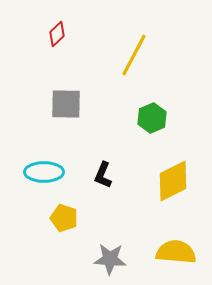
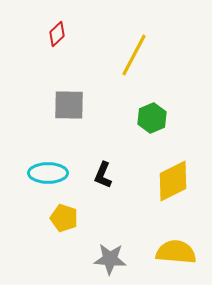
gray square: moved 3 px right, 1 px down
cyan ellipse: moved 4 px right, 1 px down
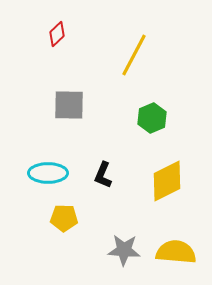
yellow diamond: moved 6 px left
yellow pentagon: rotated 16 degrees counterclockwise
gray star: moved 14 px right, 9 px up
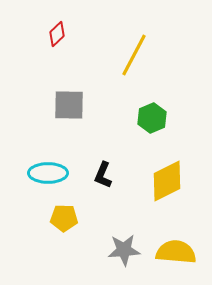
gray star: rotated 8 degrees counterclockwise
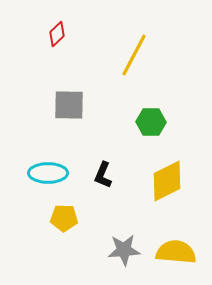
green hexagon: moved 1 px left, 4 px down; rotated 24 degrees clockwise
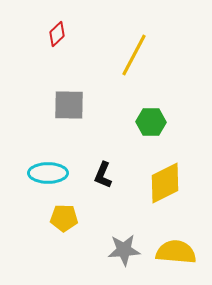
yellow diamond: moved 2 px left, 2 px down
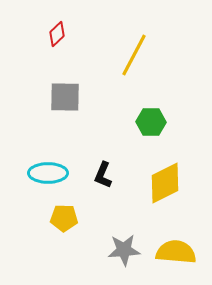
gray square: moved 4 px left, 8 px up
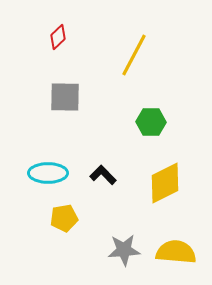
red diamond: moved 1 px right, 3 px down
black L-shape: rotated 112 degrees clockwise
yellow pentagon: rotated 12 degrees counterclockwise
